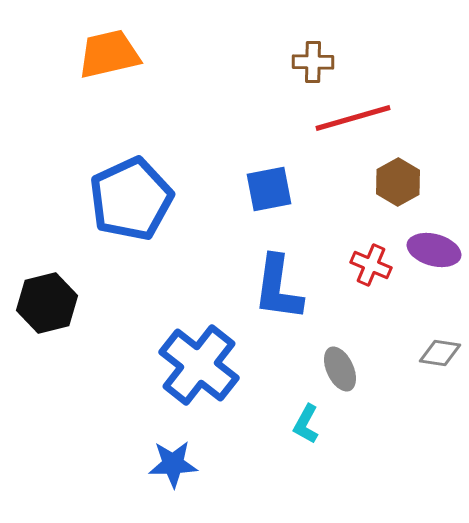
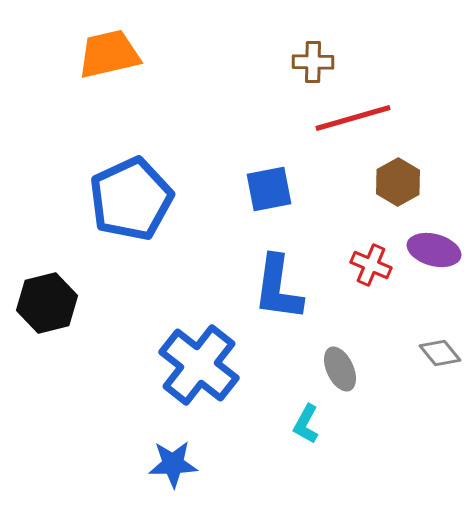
gray diamond: rotated 42 degrees clockwise
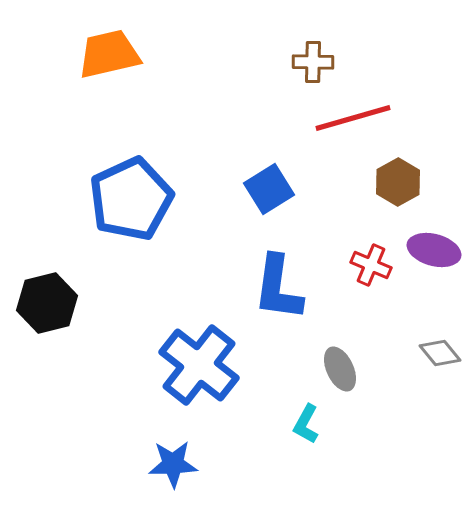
blue square: rotated 21 degrees counterclockwise
